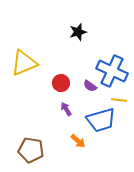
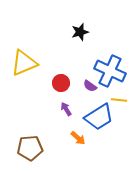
black star: moved 2 px right
blue cross: moved 2 px left
blue trapezoid: moved 2 px left, 3 px up; rotated 16 degrees counterclockwise
orange arrow: moved 3 px up
brown pentagon: moved 1 px left, 2 px up; rotated 15 degrees counterclockwise
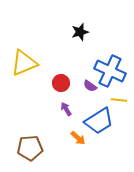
blue trapezoid: moved 4 px down
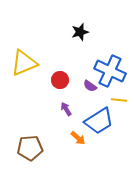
red circle: moved 1 px left, 3 px up
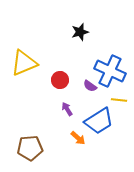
purple arrow: moved 1 px right
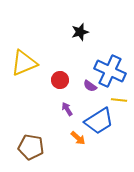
brown pentagon: moved 1 px right, 1 px up; rotated 15 degrees clockwise
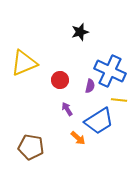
purple semicircle: rotated 112 degrees counterclockwise
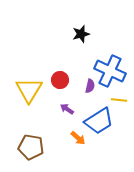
black star: moved 1 px right, 2 px down
yellow triangle: moved 5 px right, 27 px down; rotated 36 degrees counterclockwise
purple arrow: rotated 24 degrees counterclockwise
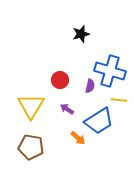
blue cross: rotated 8 degrees counterclockwise
yellow triangle: moved 2 px right, 16 px down
